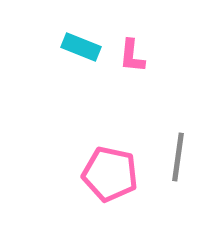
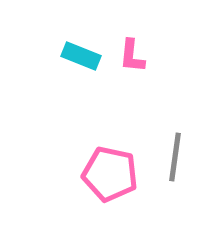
cyan rectangle: moved 9 px down
gray line: moved 3 px left
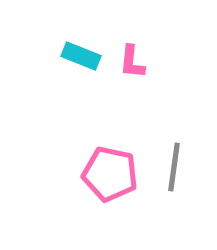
pink L-shape: moved 6 px down
gray line: moved 1 px left, 10 px down
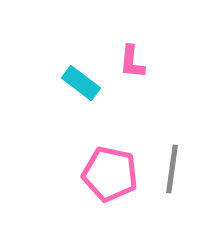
cyan rectangle: moved 27 px down; rotated 15 degrees clockwise
gray line: moved 2 px left, 2 px down
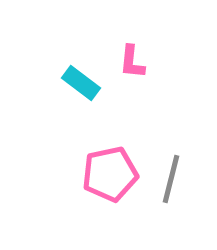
gray line: moved 1 px left, 10 px down; rotated 6 degrees clockwise
pink pentagon: rotated 24 degrees counterclockwise
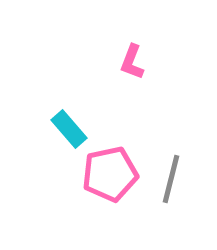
pink L-shape: rotated 15 degrees clockwise
cyan rectangle: moved 12 px left, 46 px down; rotated 12 degrees clockwise
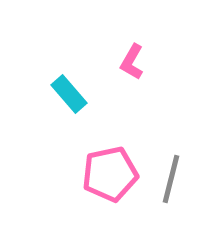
pink L-shape: rotated 9 degrees clockwise
cyan rectangle: moved 35 px up
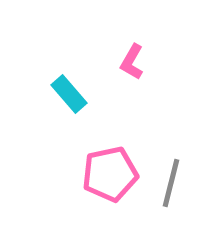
gray line: moved 4 px down
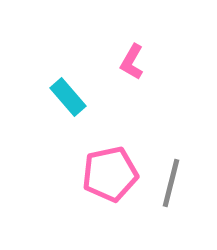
cyan rectangle: moved 1 px left, 3 px down
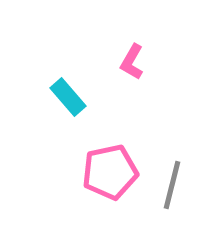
pink pentagon: moved 2 px up
gray line: moved 1 px right, 2 px down
